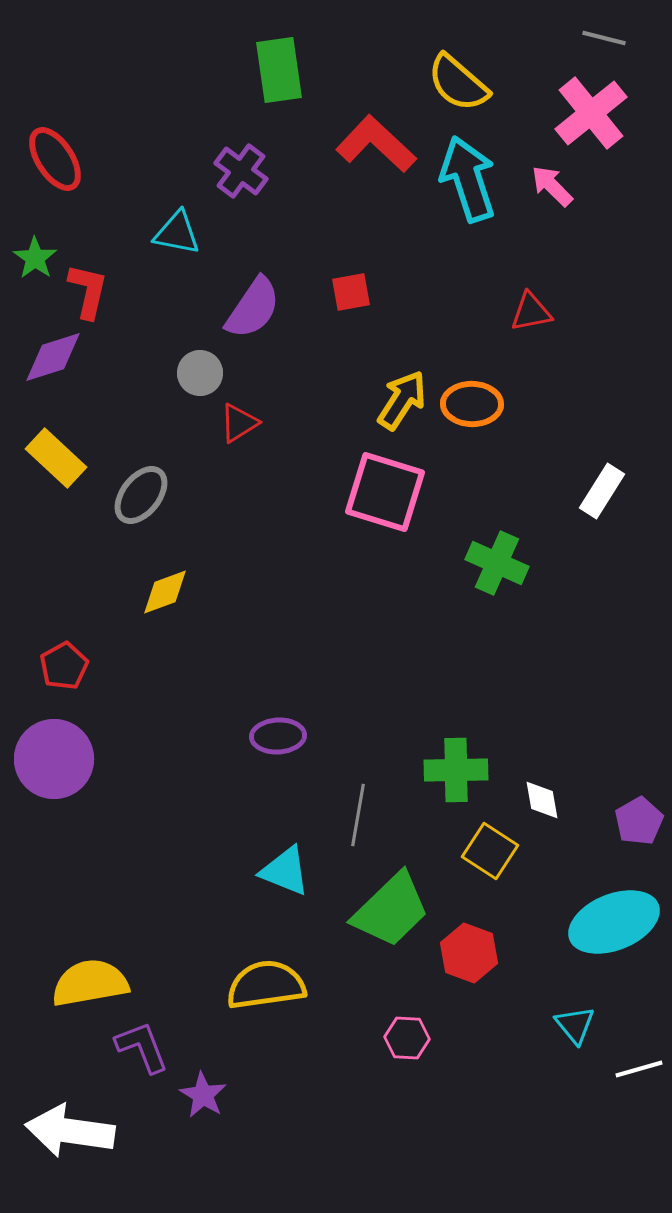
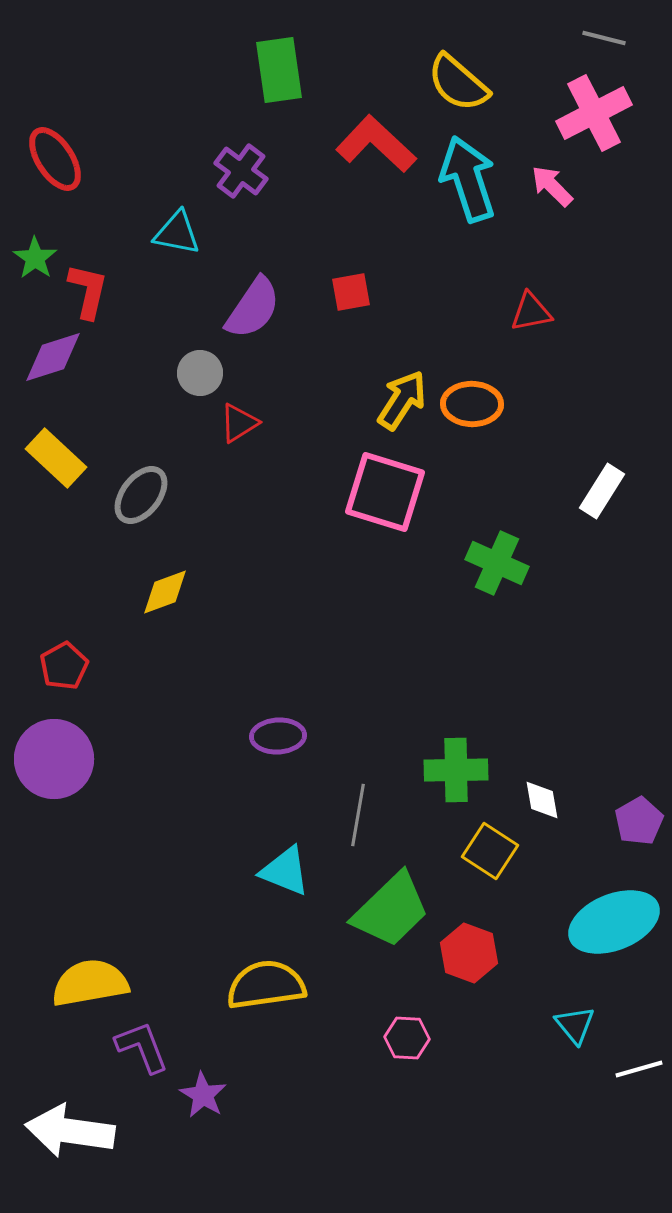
pink cross at (591, 113): moved 3 px right; rotated 12 degrees clockwise
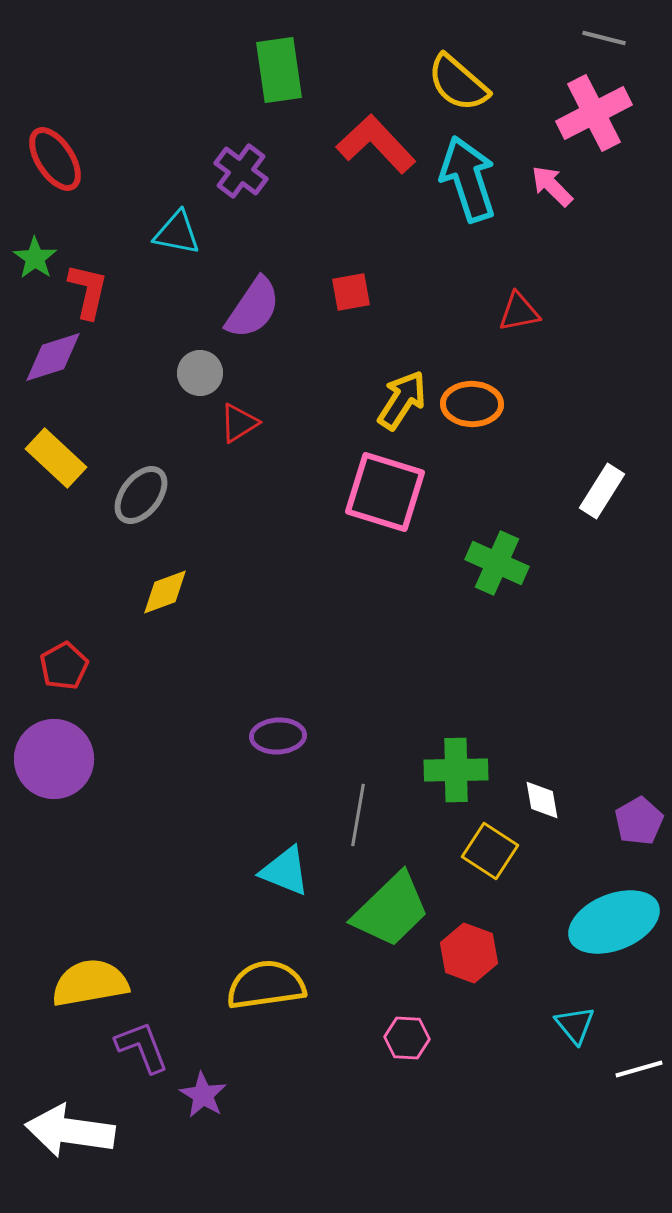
red L-shape at (376, 144): rotated 4 degrees clockwise
red triangle at (531, 312): moved 12 px left
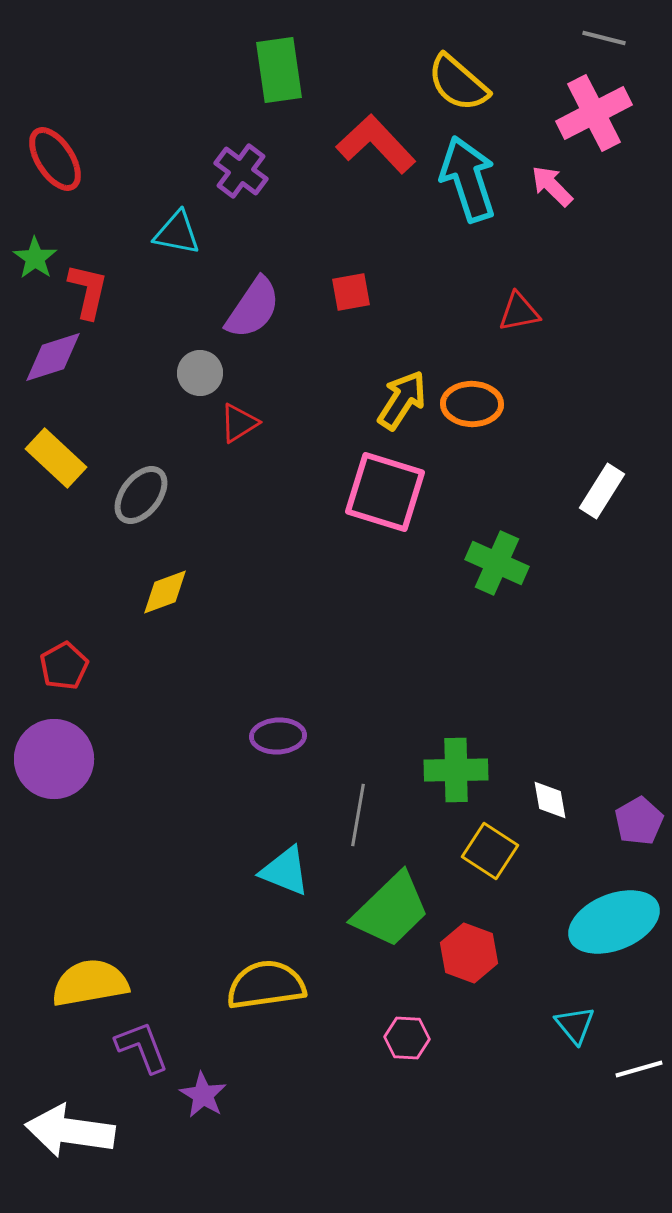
white diamond at (542, 800): moved 8 px right
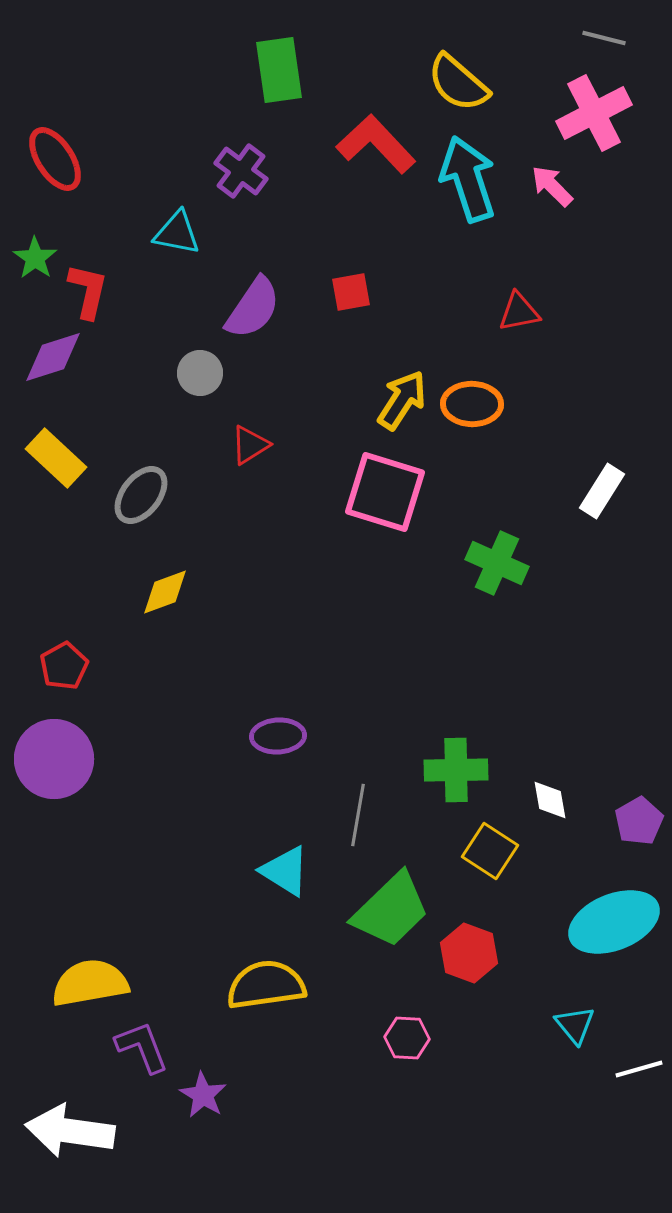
red triangle at (239, 423): moved 11 px right, 22 px down
cyan triangle at (285, 871): rotated 10 degrees clockwise
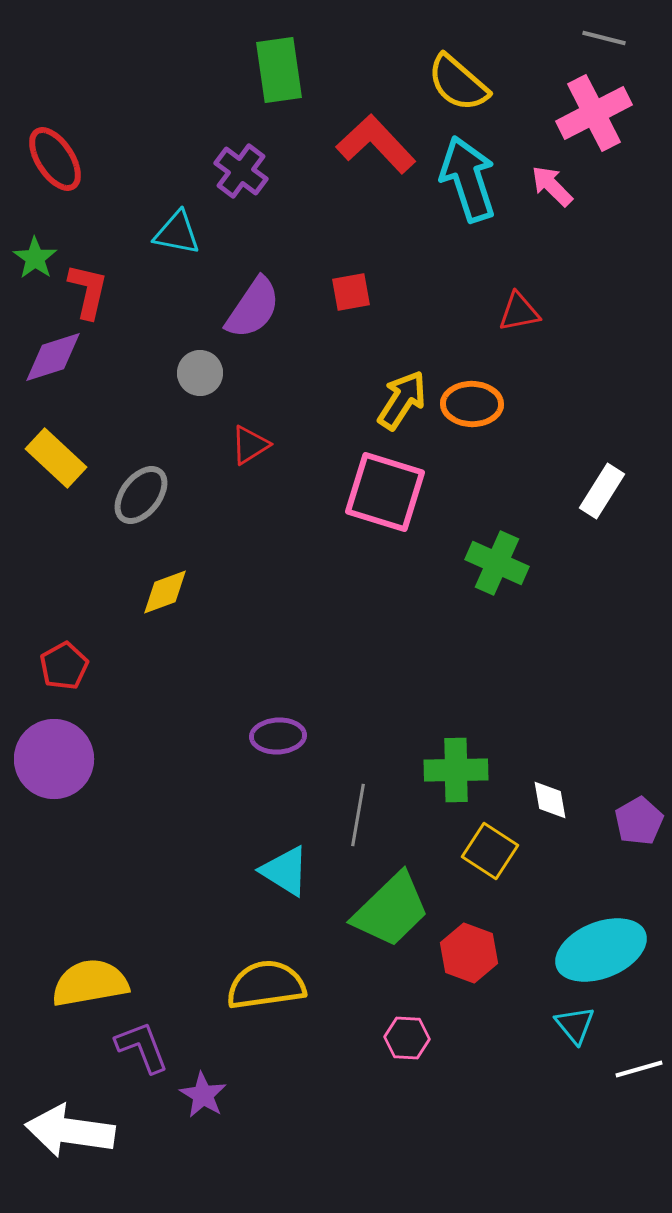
cyan ellipse at (614, 922): moved 13 px left, 28 px down
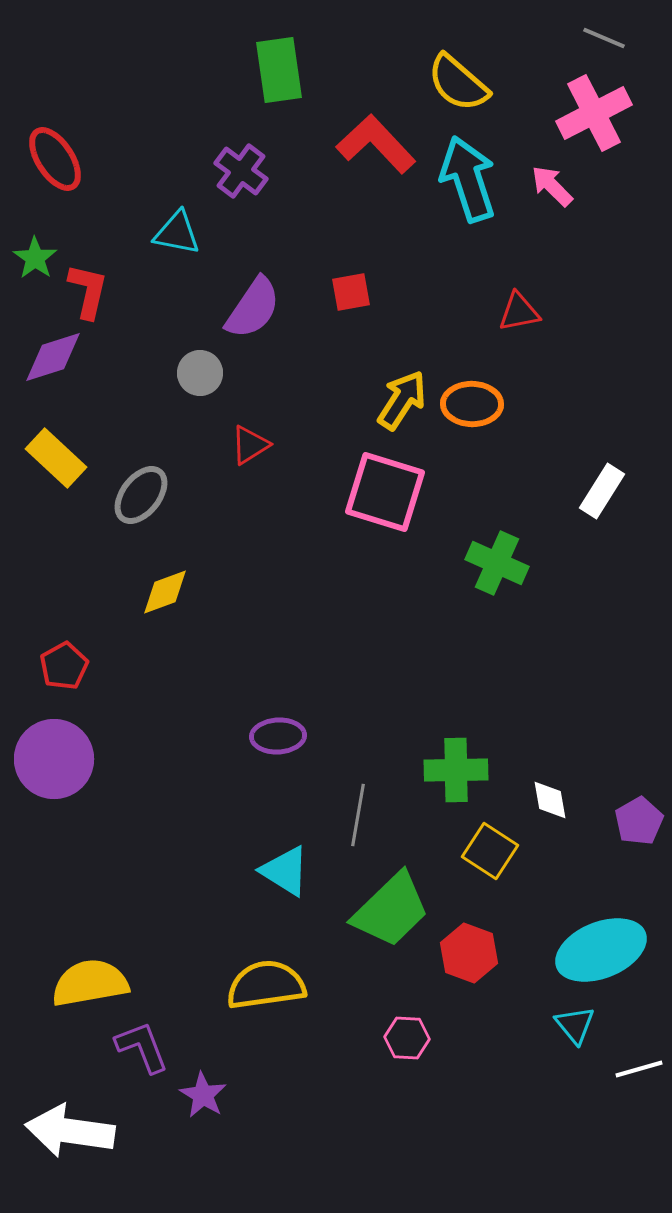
gray line at (604, 38): rotated 9 degrees clockwise
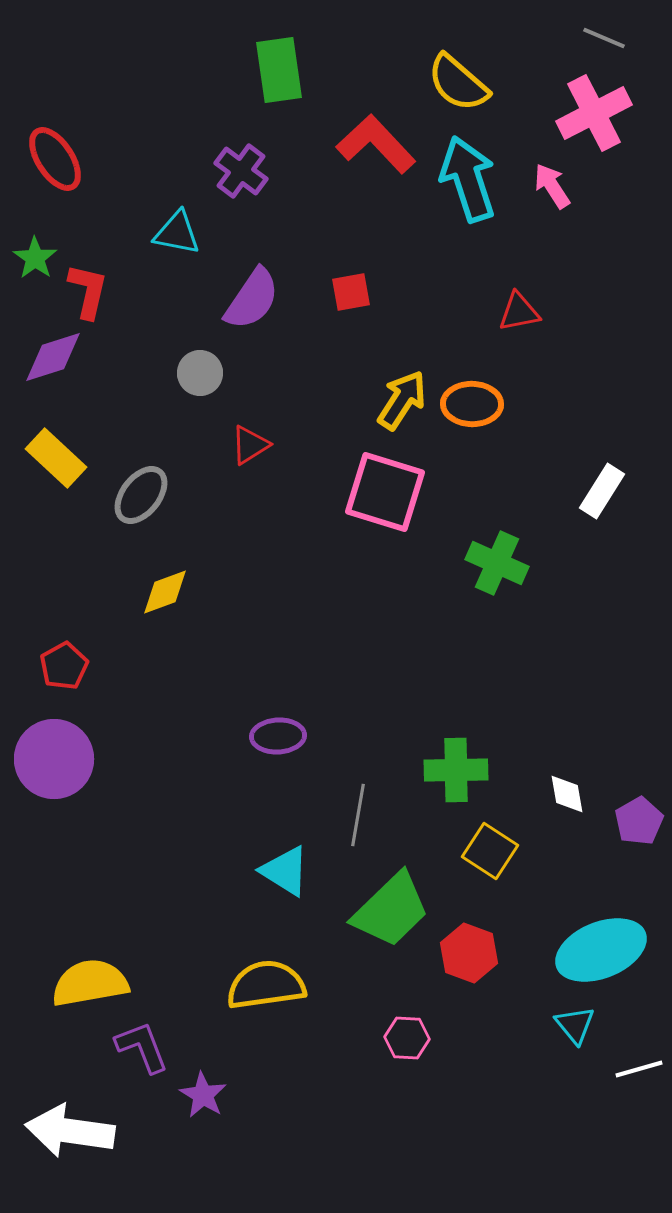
pink arrow at (552, 186): rotated 12 degrees clockwise
purple semicircle at (253, 308): moved 1 px left, 9 px up
white diamond at (550, 800): moved 17 px right, 6 px up
